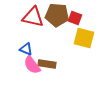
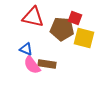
brown pentagon: moved 5 px right, 14 px down
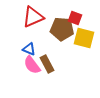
red triangle: rotated 35 degrees counterclockwise
blue triangle: moved 3 px right
brown rectangle: rotated 54 degrees clockwise
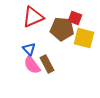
blue triangle: rotated 24 degrees clockwise
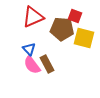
red square: moved 2 px up
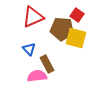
red square: moved 2 px right, 1 px up; rotated 16 degrees clockwise
yellow square: moved 8 px left
pink semicircle: moved 5 px right, 11 px down; rotated 120 degrees clockwise
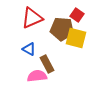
red triangle: moved 1 px left, 1 px down
blue triangle: rotated 16 degrees counterclockwise
